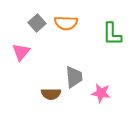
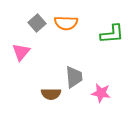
green L-shape: rotated 95 degrees counterclockwise
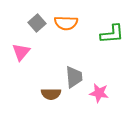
pink star: moved 2 px left
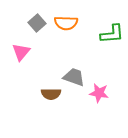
gray trapezoid: rotated 65 degrees counterclockwise
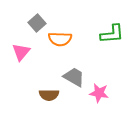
orange semicircle: moved 6 px left, 16 px down
gray trapezoid: rotated 10 degrees clockwise
brown semicircle: moved 2 px left, 1 px down
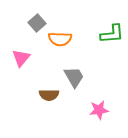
pink triangle: moved 6 px down
gray trapezoid: rotated 30 degrees clockwise
pink star: moved 17 px down; rotated 18 degrees counterclockwise
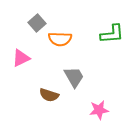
pink triangle: rotated 24 degrees clockwise
brown semicircle: rotated 18 degrees clockwise
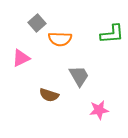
gray trapezoid: moved 5 px right, 1 px up
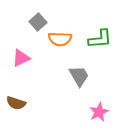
gray square: moved 1 px right, 1 px up
green L-shape: moved 12 px left, 5 px down
brown semicircle: moved 33 px left, 8 px down
pink star: moved 2 px down; rotated 18 degrees counterclockwise
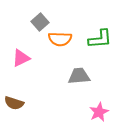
gray square: moved 2 px right
gray trapezoid: rotated 65 degrees counterclockwise
brown semicircle: moved 2 px left
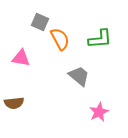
gray square: rotated 24 degrees counterclockwise
orange semicircle: rotated 120 degrees counterclockwise
pink triangle: rotated 36 degrees clockwise
gray trapezoid: rotated 45 degrees clockwise
brown semicircle: rotated 24 degrees counterclockwise
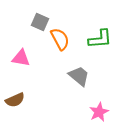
brown semicircle: moved 1 px right, 3 px up; rotated 18 degrees counterclockwise
